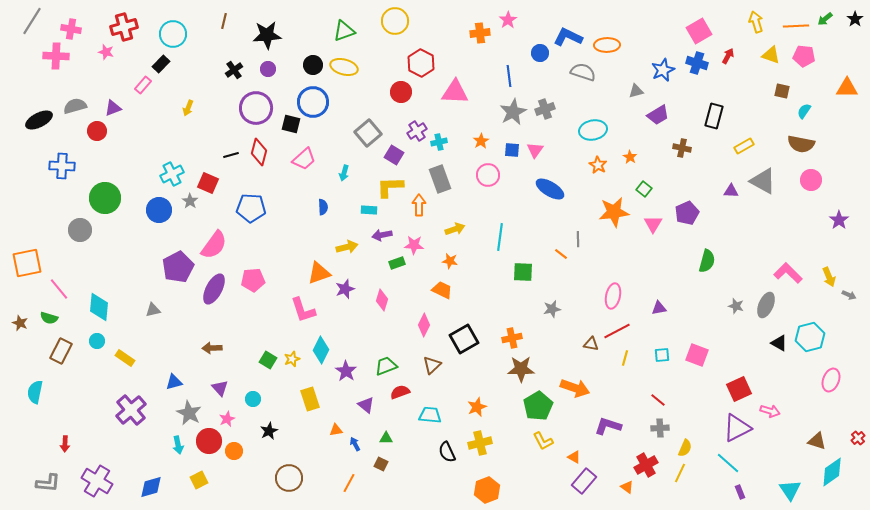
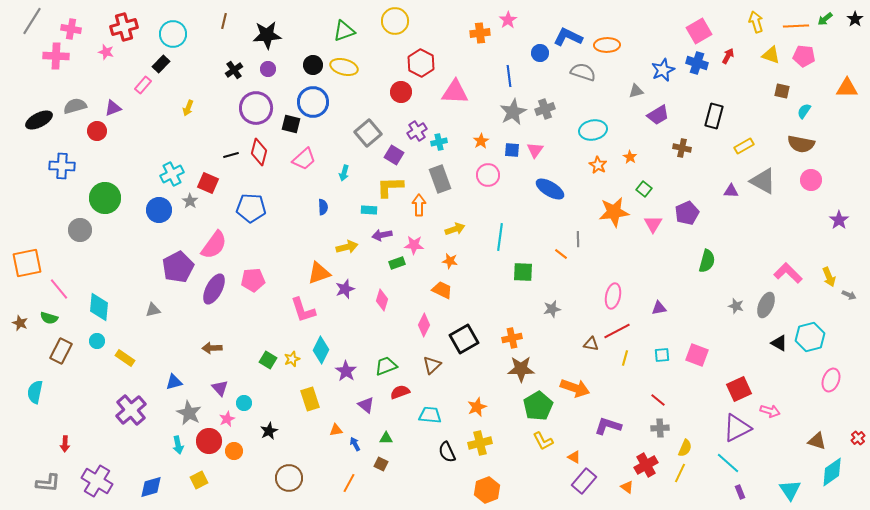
cyan circle at (253, 399): moved 9 px left, 4 px down
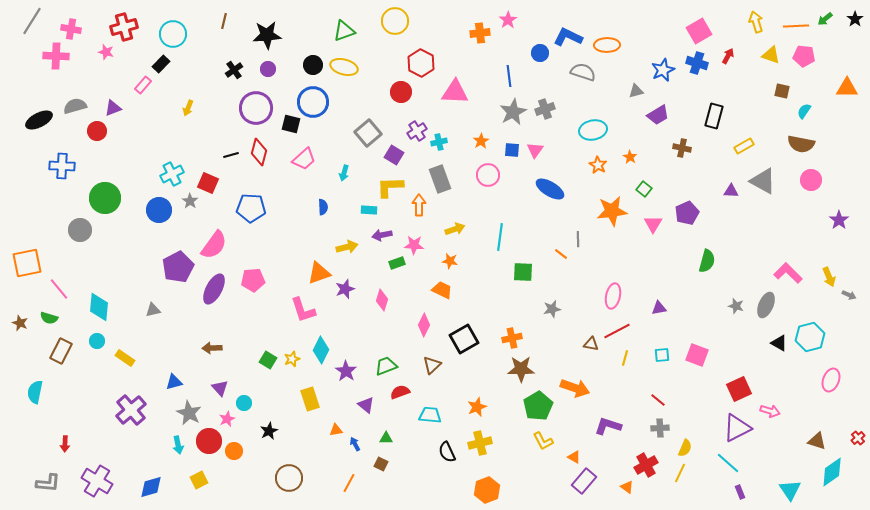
orange star at (614, 212): moved 2 px left, 1 px up
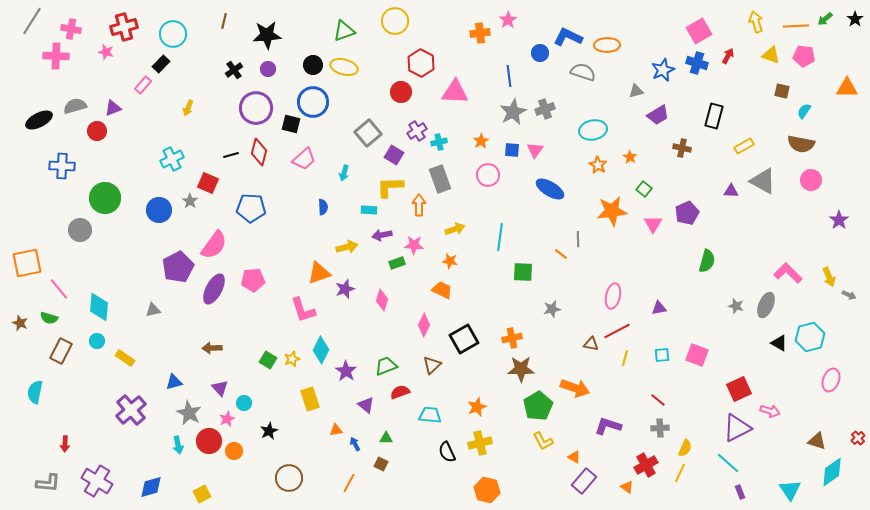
cyan cross at (172, 174): moved 15 px up
yellow square at (199, 480): moved 3 px right, 14 px down
orange hexagon at (487, 490): rotated 25 degrees counterclockwise
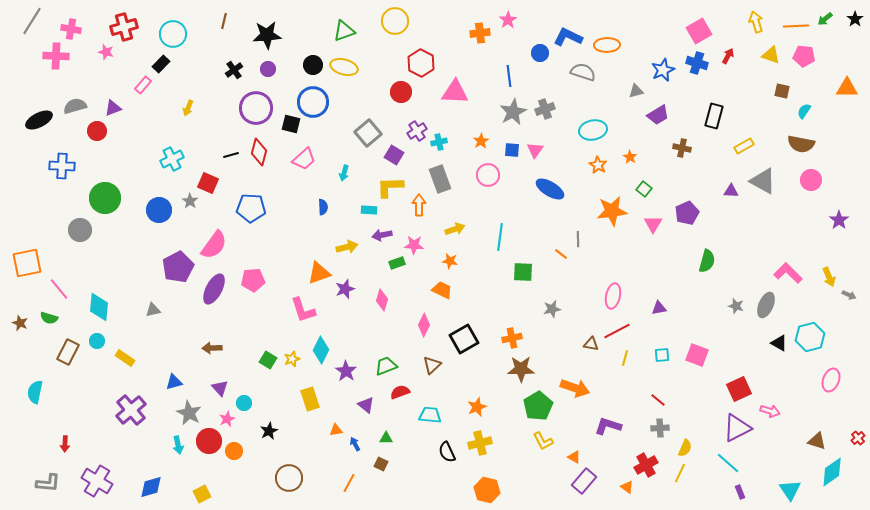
brown rectangle at (61, 351): moved 7 px right, 1 px down
